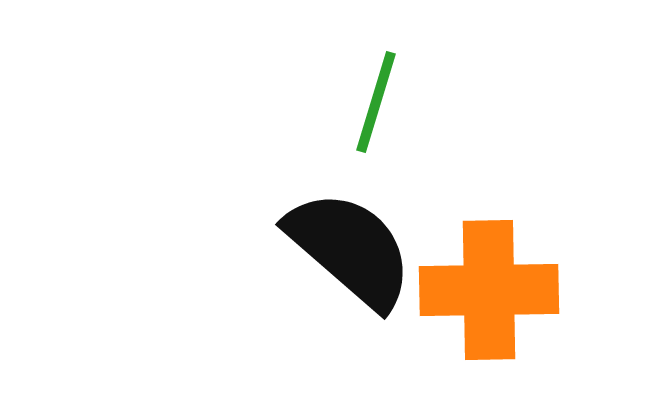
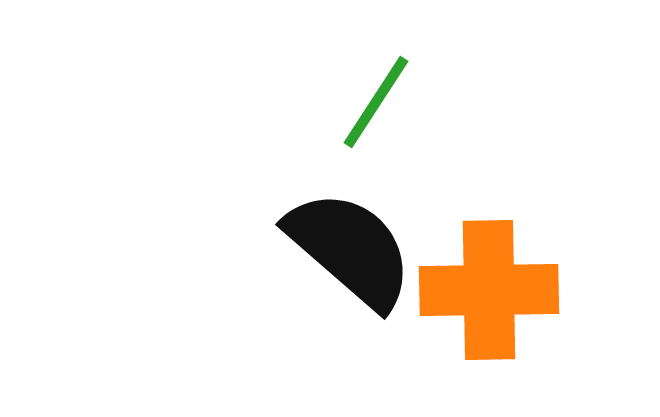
green line: rotated 16 degrees clockwise
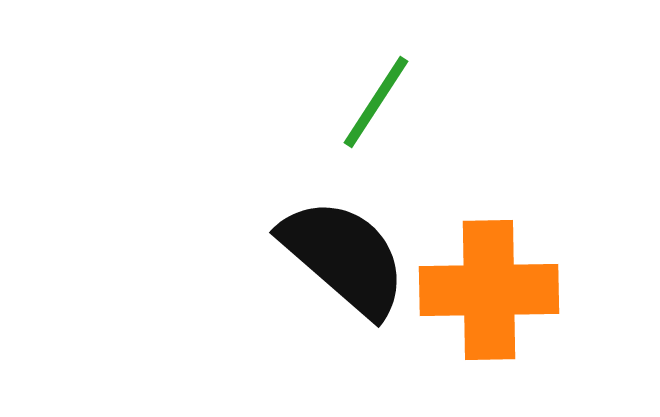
black semicircle: moved 6 px left, 8 px down
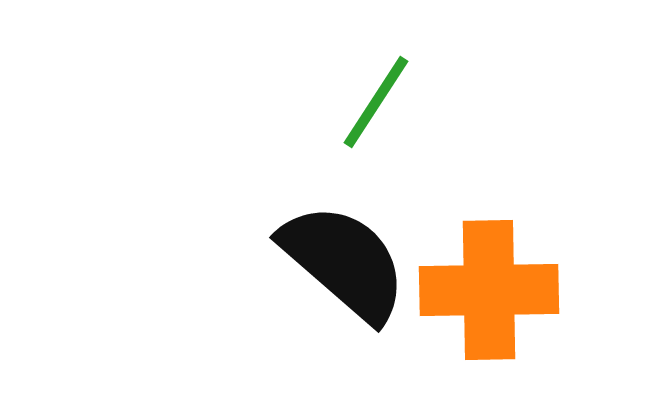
black semicircle: moved 5 px down
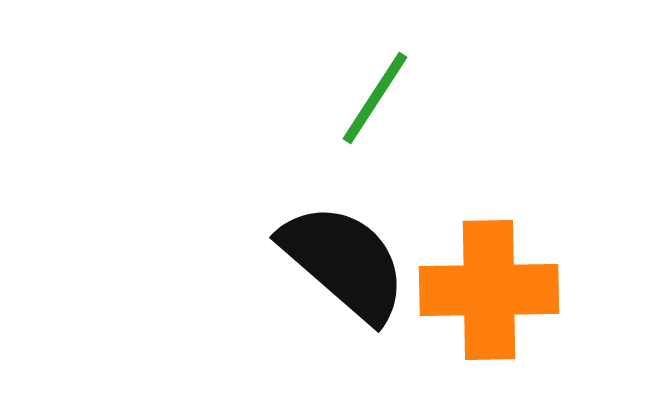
green line: moved 1 px left, 4 px up
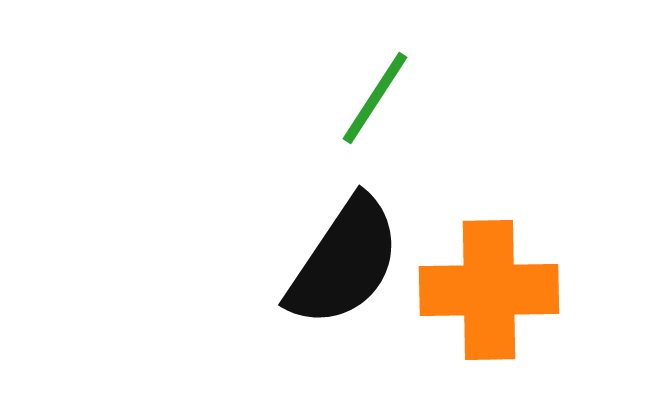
black semicircle: rotated 83 degrees clockwise
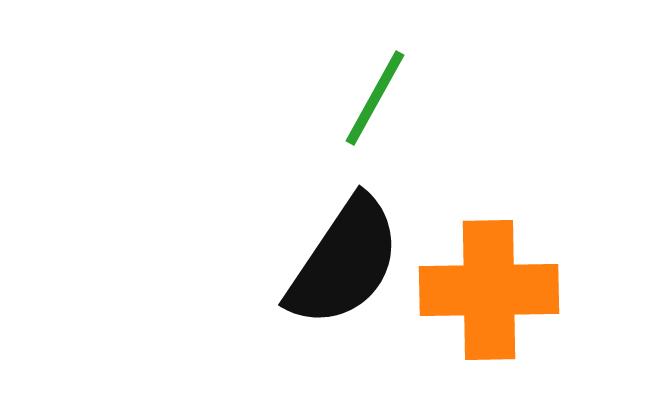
green line: rotated 4 degrees counterclockwise
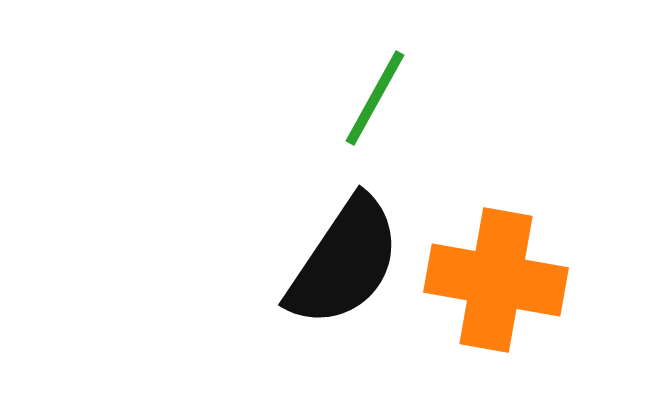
orange cross: moved 7 px right, 10 px up; rotated 11 degrees clockwise
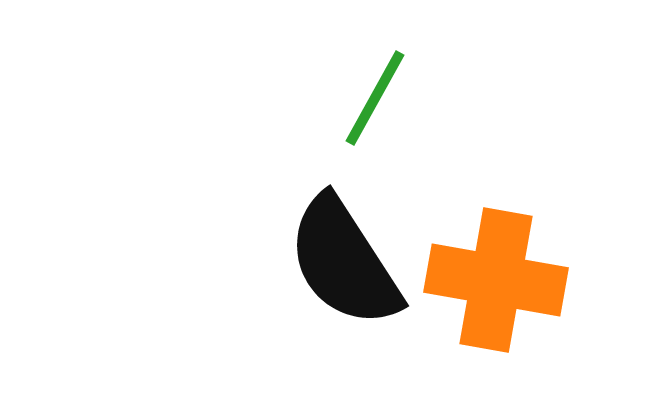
black semicircle: rotated 113 degrees clockwise
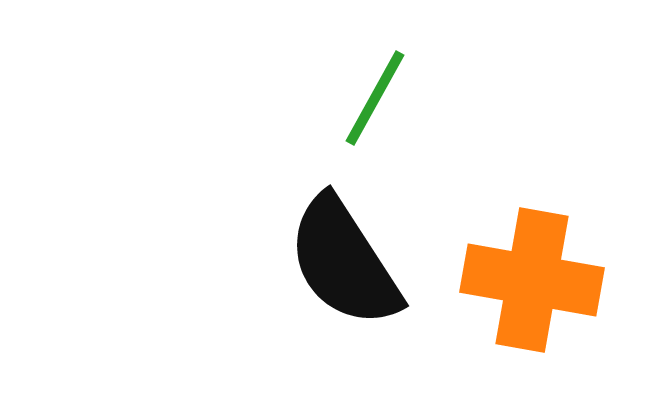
orange cross: moved 36 px right
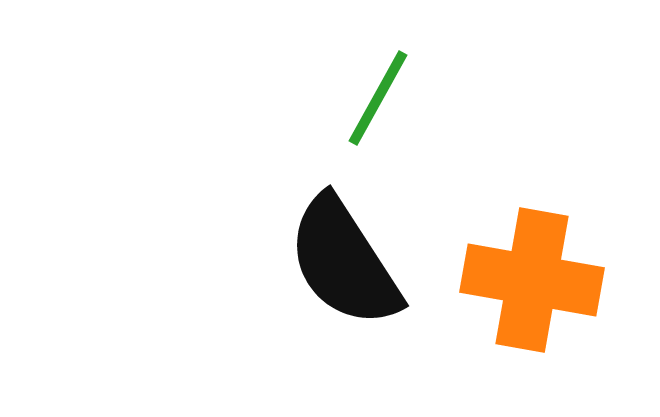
green line: moved 3 px right
